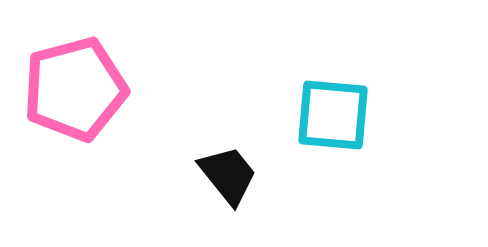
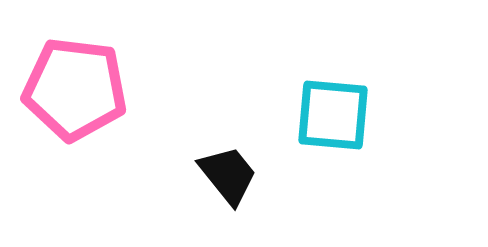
pink pentagon: rotated 22 degrees clockwise
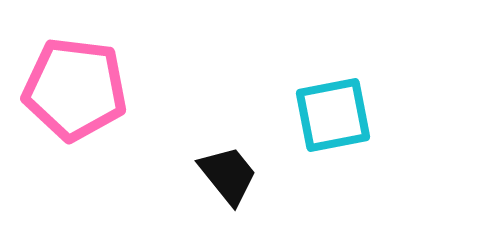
cyan square: rotated 16 degrees counterclockwise
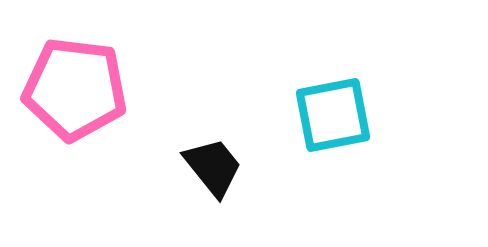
black trapezoid: moved 15 px left, 8 px up
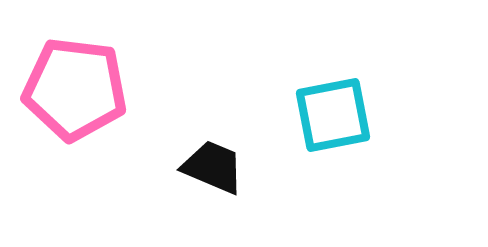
black trapezoid: rotated 28 degrees counterclockwise
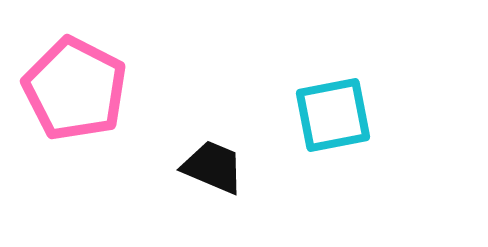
pink pentagon: rotated 20 degrees clockwise
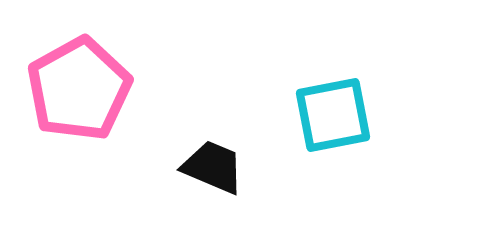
pink pentagon: moved 4 px right; rotated 16 degrees clockwise
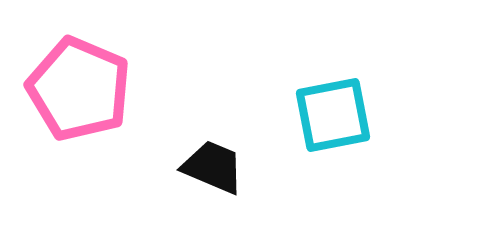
pink pentagon: rotated 20 degrees counterclockwise
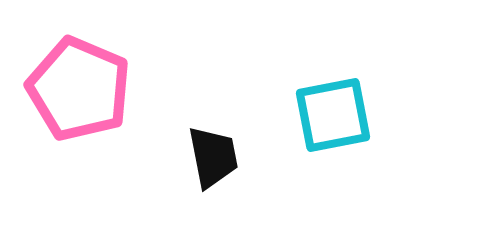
black trapezoid: moved 10 px up; rotated 56 degrees clockwise
